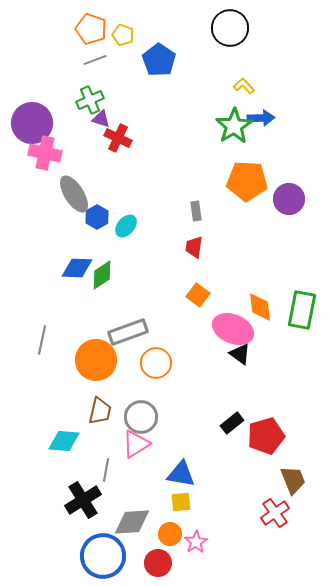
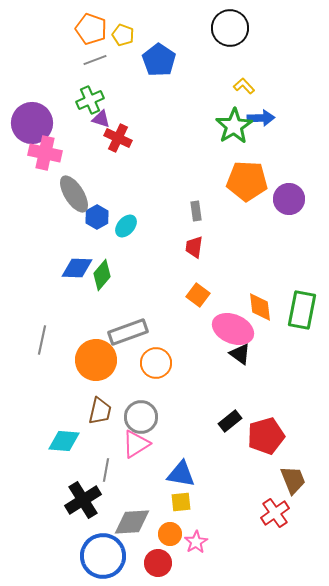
green diamond at (102, 275): rotated 16 degrees counterclockwise
black rectangle at (232, 423): moved 2 px left, 2 px up
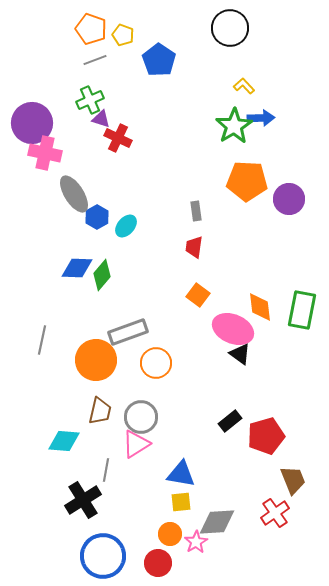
gray diamond at (132, 522): moved 85 px right
